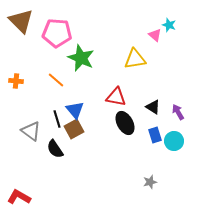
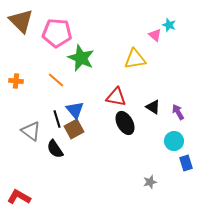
blue rectangle: moved 31 px right, 28 px down
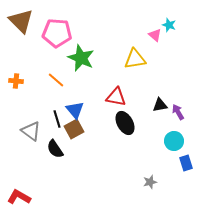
black triangle: moved 7 px right, 2 px up; rotated 42 degrees counterclockwise
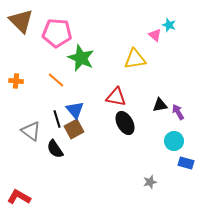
blue rectangle: rotated 56 degrees counterclockwise
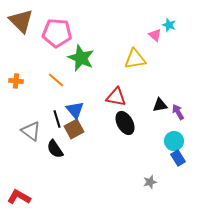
blue rectangle: moved 8 px left, 5 px up; rotated 42 degrees clockwise
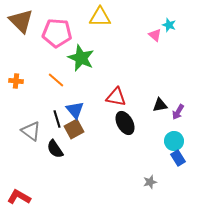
yellow triangle: moved 35 px left, 42 px up; rotated 10 degrees clockwise
purple arrow: rotated 119 degrees counterclockwise
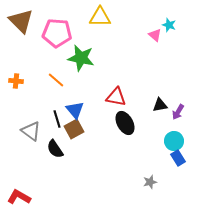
green star: rotated 12 degrees counterclockwise
